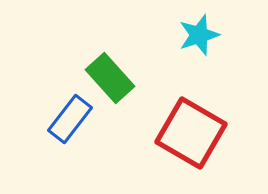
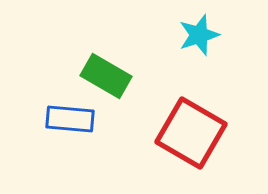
green rectangle: moved 4 px left, 2 px up; rotated 18 degrees counterclockwise
blue rectangle: rotated 57 degrees clockwise
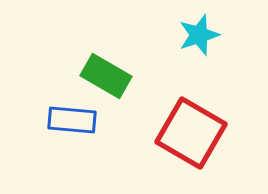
blue rectangle: moved 2 px right, 1 px down
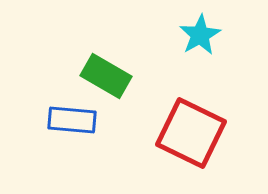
cyan star: moved 1 px right; rotated 12 degrees counterclockwise
red square: rotated 4 degrees counterclockwise
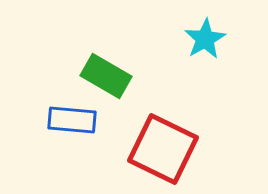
cyan star: moved 5 px right, 4 px down
red square: moved 28 px left, 16 px down
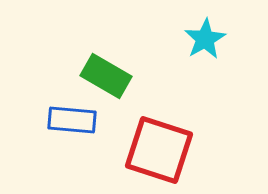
red square: moved 4 px left, 1 px down; rotated 8 degrees counterclockwise
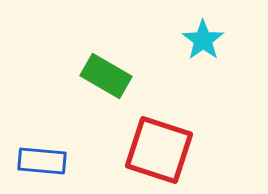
cyan star: moved 2 px left, 1 px down; rotated 6 degrees counterclockwise
blue rectangle: moved 30 px left, 41 px down
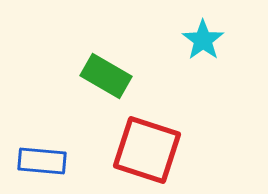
red square: moved 12 px left
